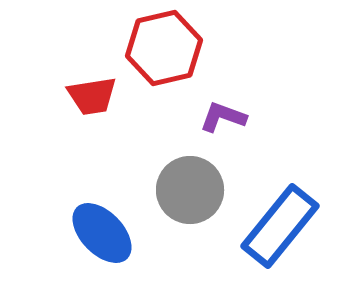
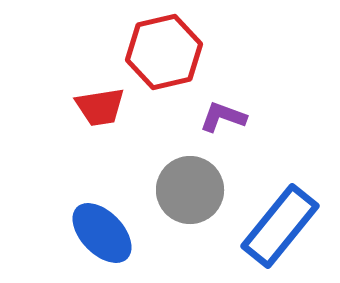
red hexagon: moved 4 px down
red trapezoid: moved 8 px right, 11 px down
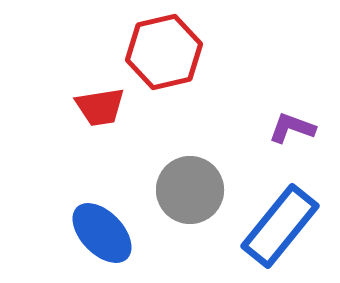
purple L-shape: moved 69 px right, 11 px down
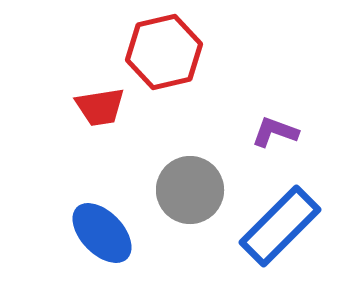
purple L-shape: moved 17 px left, 4 px down
blue rectangle: rotated 6 degrees clockwise
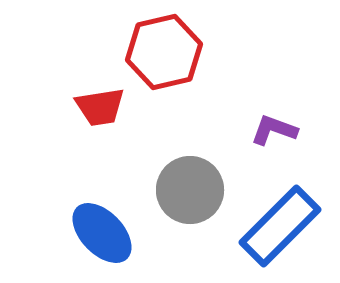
purple L-shape: moved 1 px left, 2 px up
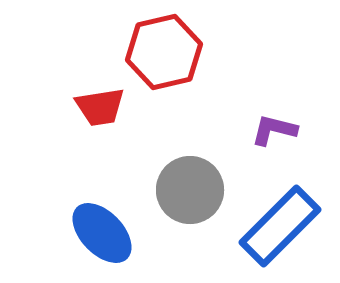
purple L-shape: rotated 6 degrees counterclockwise
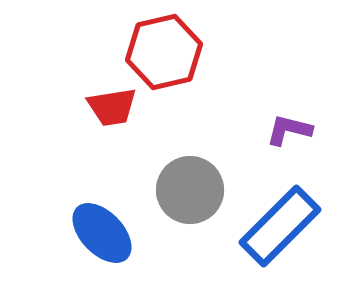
red trapezoid: moved 12 px right
purple L-shape: moved 15 px right
